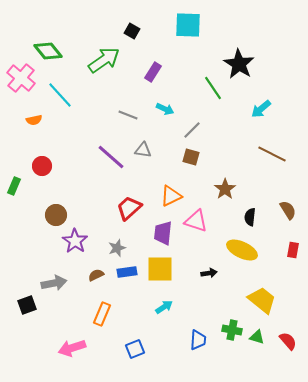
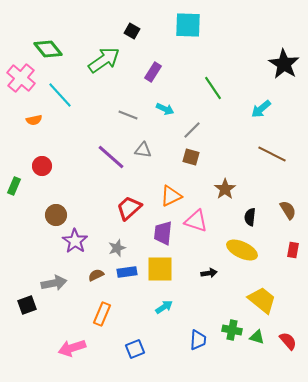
green diamond at (48, 51): moved 2 px up
black star at (239, 64): moved 45 px right
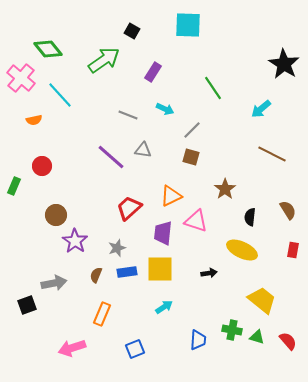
brown semicircle at (96, 275): rotated 42 degrees counterclockwise
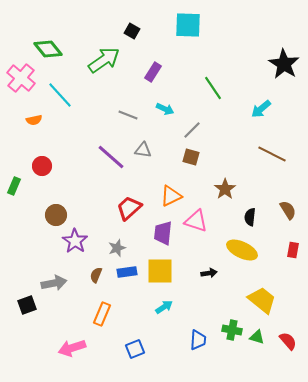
yellow square at (160, 269): moved 2 px down
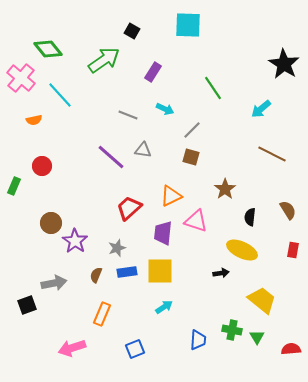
brown circle at (56, 215): moved 5 px left, 8 px down
black arrow at (209, 273): moved 12 px right
green triangle at (257, 337): rotated 42 degrees clockwise
red semicircle at (288, 341): moved 3 px right, 8 px down; rotated 54 degrees counterclockwise
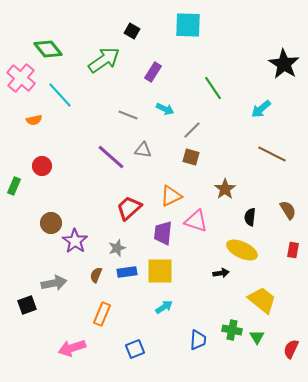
red semicircle at (291, 349): rotated 60 degrees counterclockwise
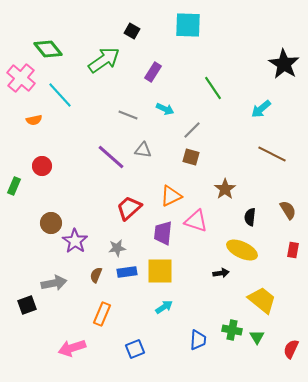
gray star at (117, 248): rotated 12 degrees clockwise
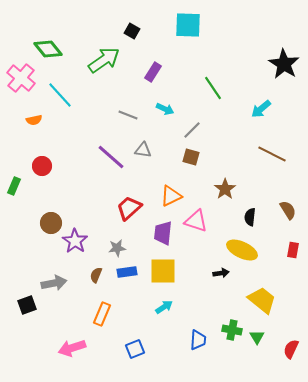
yellow square at (160, 271): moved 3 px right
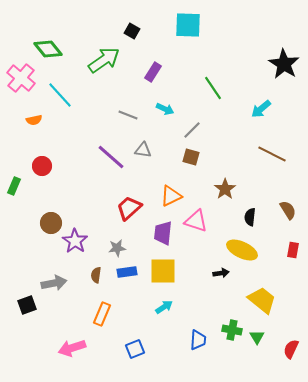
brown semicircle at (96, 275): rotated 14 degrees counterclockwise
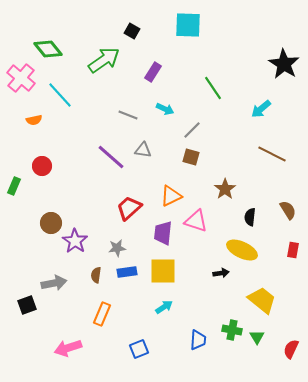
pink arrow at (72, 348): moved 4 px left
blue square at (135, 349): moved 4 px right
